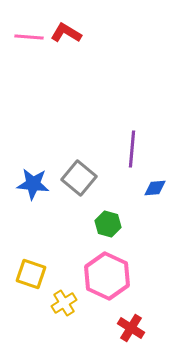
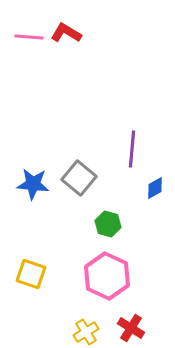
blue diamond: rotated 25 degrees counterclockwise
yellow cross: moved 22 px right, 29 px down
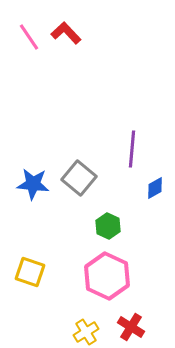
red L-shape: rotated 16 degrees clockwise
pink line: rotated 52 degrees clockwise
green hexagon: moved 2 px down; rotated 10 degrees clockwise
yellow square: moved 1 px left, 2 px up
red cross: moved 1 px up
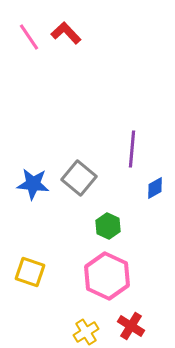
red cross: moved 1 px up
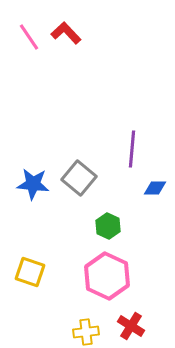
blue diamond: rotated 30 degrees clockwise
yellow cross: rotated 25 degrees clockwise
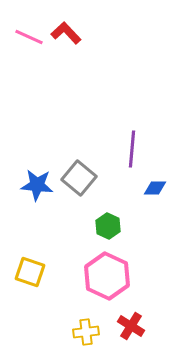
pink line: rotated 32 degrees counterclockwise
blue star: moved 4 px right, 1 px down
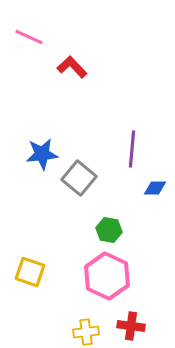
red L-shape: moved 6 px right, 34 px down
blue star: moved 5 px right, 31 px up; rotated 12 degrees counterclockwise
green hexagon: moved 1 px right, 4 px down; rotated 15 degrees counterclockwise
red cross: rotated 24 degrees counterclockwise
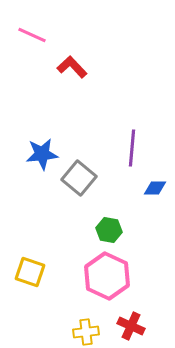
pink line: moved 3 px right, 2 px up
purple line: moved 1 px up
red cross: rotated 16 degrees clockwise
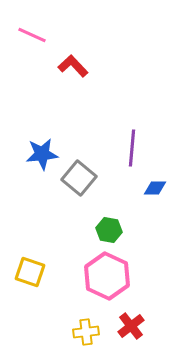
red L-shape: moved 1 px right, 1 px up
red cross: rotated 28 degrees clockwise
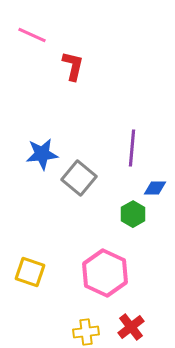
red L-shape: rotated 56 degrees clockwise
green hexagon: moved 24 px right, 16 px up; rotated 20 degrees clockwise
pink hexagon: moved 2 px left, 3 px up
red cross: moved 1 px down
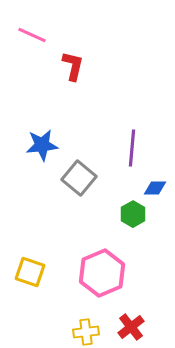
blue star: moved 9 px up
pink hexagon: moved 3 px left; rotated 12 degrees clockwise
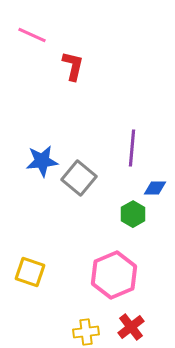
blue star: moved 16 px down
pink hexagon: moved 12 px right, 2 px down
